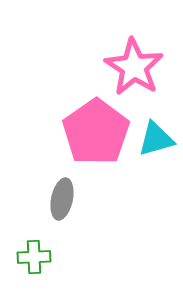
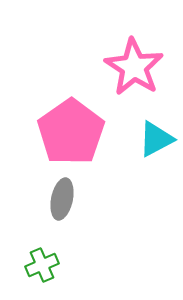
pink pentagon: moved 25 px left
cyan triangle: rotated 12 degrees counterclockwise
green cross: moved 8 px right, 8 px down; rotated 20 degrees counterclockwise
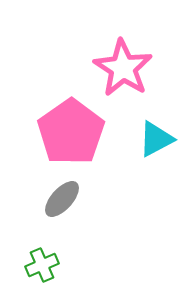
pink star: moved 11 px left, 1 px down
gray ellipse: rotated 30 degrees clockwise
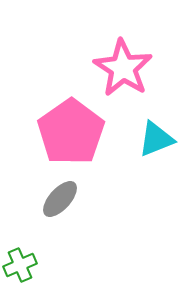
cyan triangle: rotated 6 degrees clockwise
gray ellipse: moved 2 px left
green cross: moved 22 px left
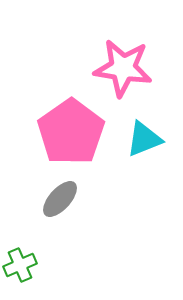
pink star: rotated 24 degrees counterclockwise
cyan triangle: moved 12 px left
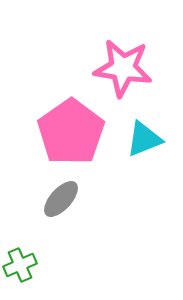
gray ellipse: moved 1 px right
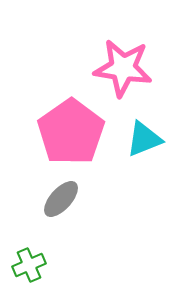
green cross: moved 9 px right
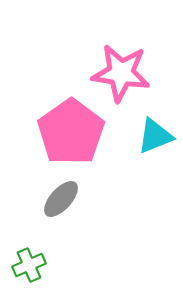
pink star: moved 2 px left, 5 px down
cyan triangle: moved 11 px right, 3 px up
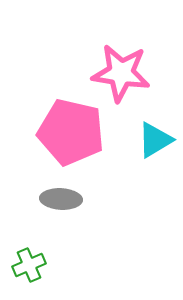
pink pentagon: rotated 24 degrees counterclockwise
cyan triangle: moved 4 px down; rotated 9 degrees counterclockwise
gray ellipse: rotated 51 degrees clockwise
